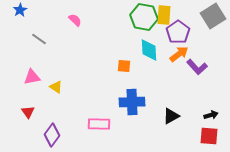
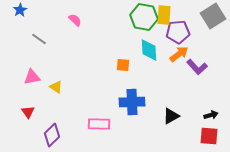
purple pentagon: rotated 30 degrees clockwise
orange square: moved 1 px left, 1 px up
purple diamond: rotated 10 degrees clockwise
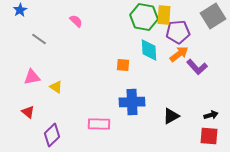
pink semicircle: moved 1 px right, 1 px down
red triangle: rotated 16 degrees counterclockwise
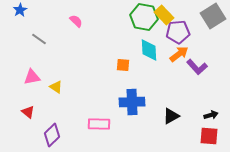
yellow rectangle: rotated 48 degrees counterclockwise
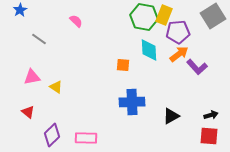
yellow rectangle: rotated 66 degrees clockwise
pink rectangle: moved 13 px left, 14 px down
